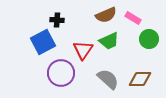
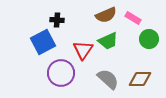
green trapezoid: moved 1 px left
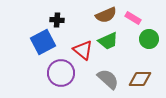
red triangle: rotated 25 degrees counterclockwise
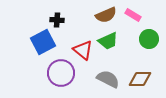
pink rectangle: moved 3 px up
gray semicircle: rotated 15 degrees counterclockwise
